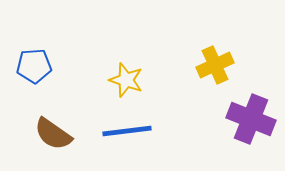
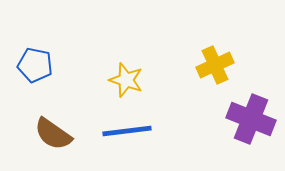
blue pentagon: moved 1 px right, 1 px up; rotated 16 degrees clockwise
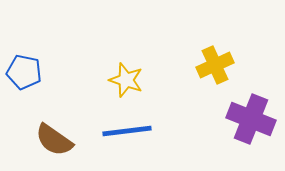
blue pentagon: moved 11 px left, 7 px down
brown semicircle: moved 1 px right, 6 px down
